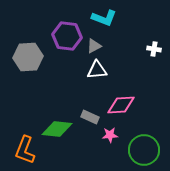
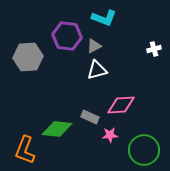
white cross: rotated 24 degrees counterclockwise
white triangle: rotated 10 degrees counterclockwise
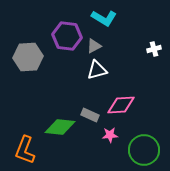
cyan L-shape: rotated 10 degrees clockwise
gray rectangle: moved 2 px up
green diamond: moved 3 px right, 2 px up
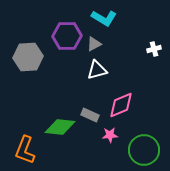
purple hexagon: rotated 8 degrees counterclockwise
gray triangle: moved 2 px up
pink diamond: rotated 20 degrees counterclockwise
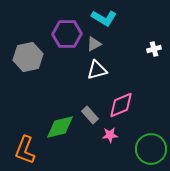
purple hexagon: moved 2 px up
gray hexagon: rotated 8 degrees counterclockwise
gray rectangle: rotated 24 degrees clockwise
green diamond: rotated 20 degrees counterclockwise
green circle: moved 7 px right, 1 px up
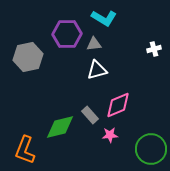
gray triangle: rotated 21 degrees clockwise
pink diamond: moved 3 px left
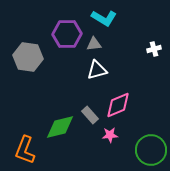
gray hexagon: rotated 20 degrees clockwise
green circle: moved 1 px down
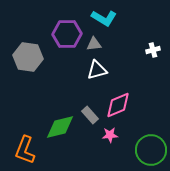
white cross: moved 1 px left, 1 px down
